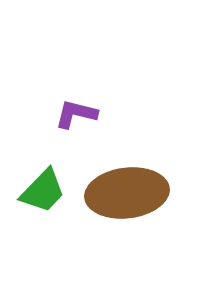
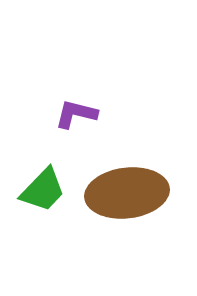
green trapezoid: moved 1 px up
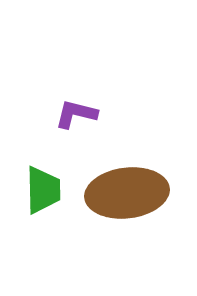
green trapezoid: rotated 45 degrees counterclockwise
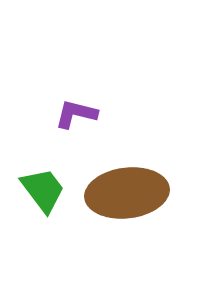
green trapezoid: rotated 36 degrees counterclockwise
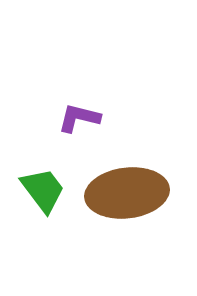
purple L-shape: moved 3 px right, 4 px down
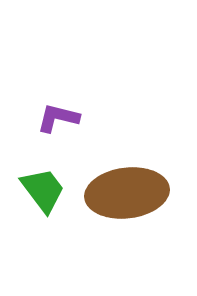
purple L-shape: moved 21 px left
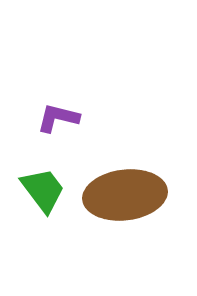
brown ellipse: moved 2 px left, 2 px down
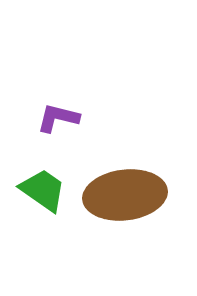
green trapezoid: rotated 18 degrees counterclockwise
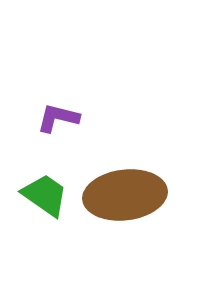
green trapezoid: moved 2 px right, 5 px down
